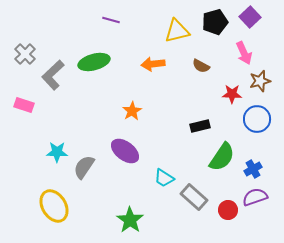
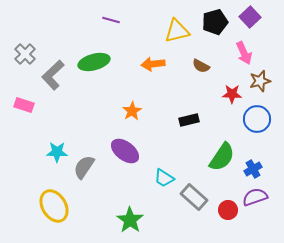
black rectangle: moved 11 px left, 6 px up
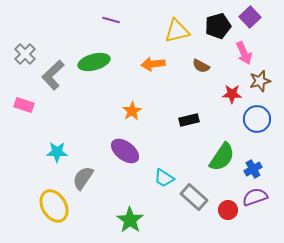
black pentagon: moved 3 px right, 4 px down
gray semicircle: moved 1 px left, 11 px down
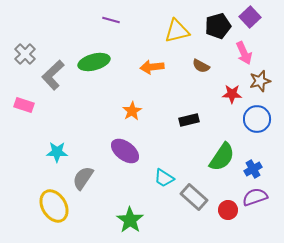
orange arrow: moved 1 px left, 3 px down
